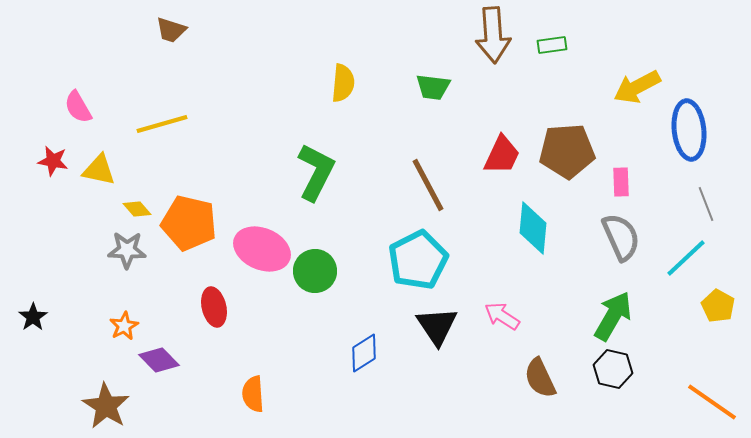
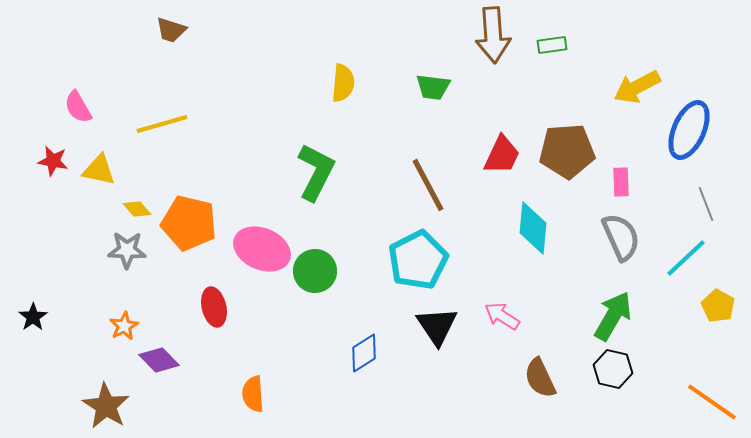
blue ellipse: rotated 30 degrees clockwise
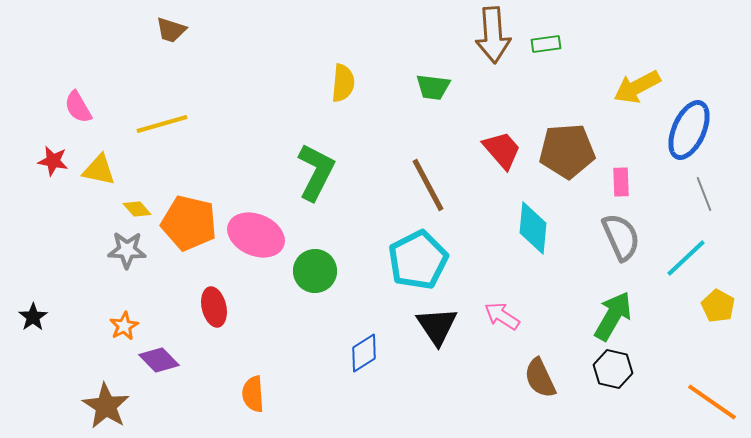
green rectangle: moved 6 px left, 1 px up
red trapezoid: moved 5 px up; rotated 66 degrees counterclockwise
gray line: moved 2 px left, 10 px up
pink ellipse: moved 6 px left, 14 px up
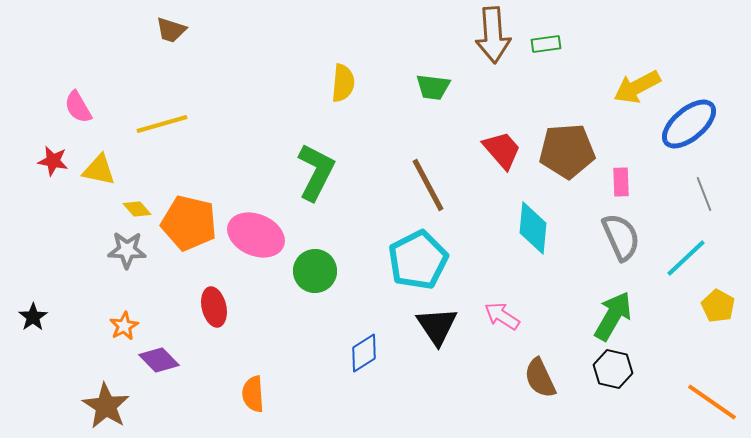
blue ellipse: moved 6 px up; rotated 26 degrees clockwise
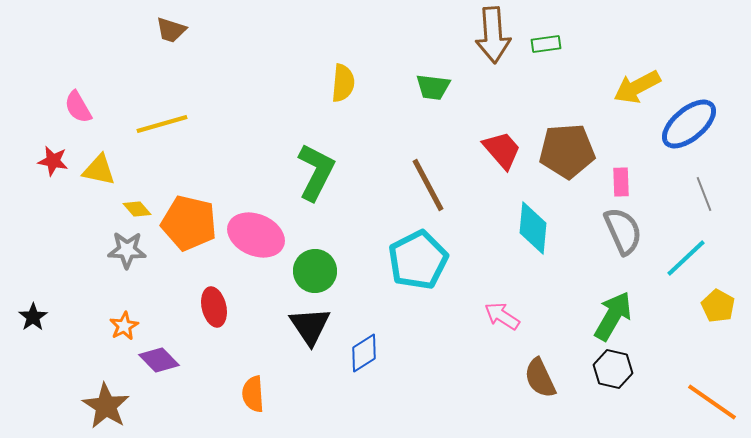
gray semicircle: moved 2 px right, 6 px up
black triangle: moved 127 px left
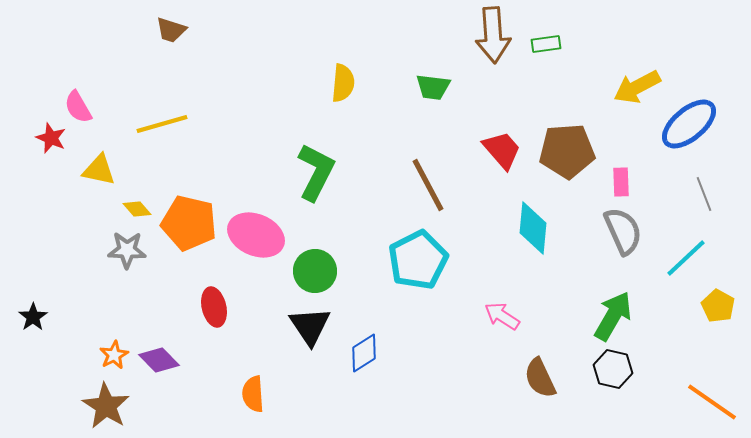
red star: moved 2 px left, 23 px up; rotated 12 degrees clockwise
orange star: moved 10 px left, 29 px down
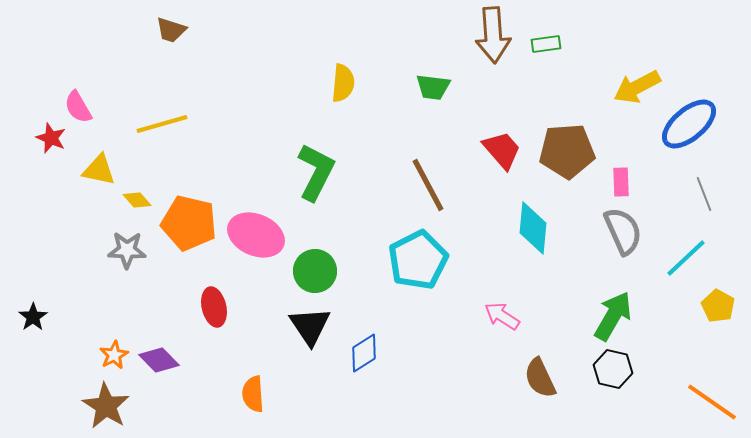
yellow diamond: moved 9 px up
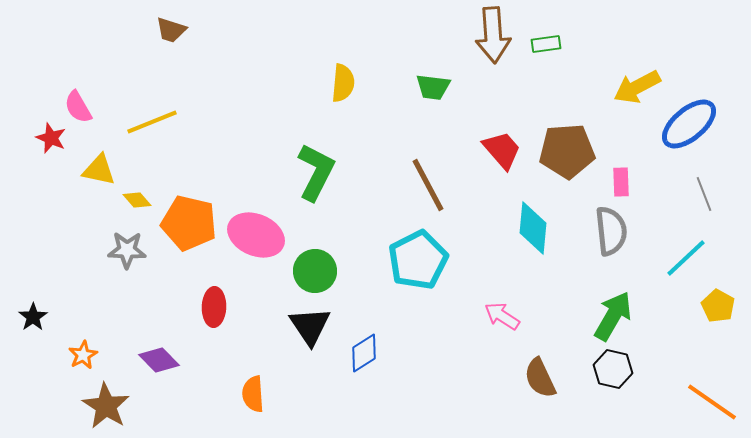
yellow line: moved 10 px left, 2 px up; rotated 6 degrees counterclockwise
gray semicircle: moved 12 px left; rotated 18 degrees clockwise
red ellipse: rotated 15 degrees clockwise
orange star: moved 31 px left
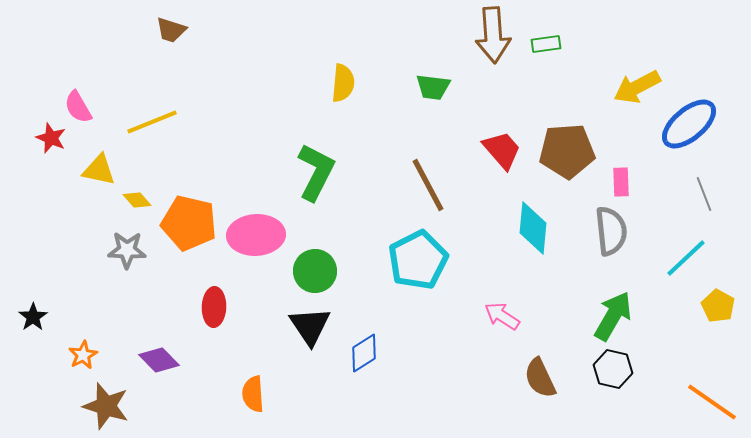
pink ellipse: rotated 26 degrees counterclockwise
brown star: rotated 15 degrees counterclockwise
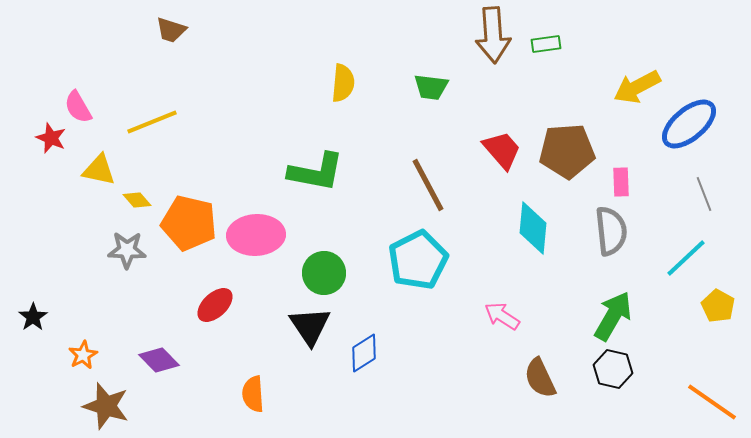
green trapezoid: moved 2 px left
green L-shape: rotated 74 degrees clockwise
green circle: moved 9 px right, 2 px down
red ellipse: moved 1 px right, 2 px up; rotated 45 degrees clockwise
